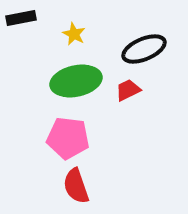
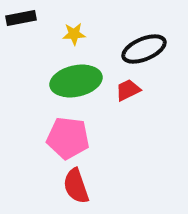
yellow star: rotated 30 degrees counterclockwise
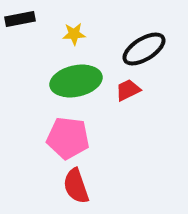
black rectangle: moved 1 px left, 1 px down
black ellipse: rotated 9 degrees counterclockwise
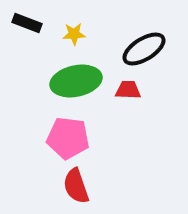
black rectangle: moved 7 px right, 4 px down; rotated 32 degrees clockwise
red trapezoid: rotated 28 degrees clockwise
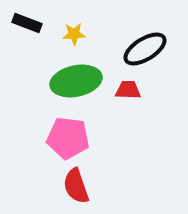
black ellipse: moved 1 px right
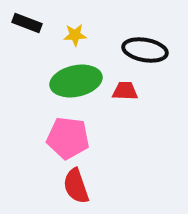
yellow star: moved 1 px right, 1 px down
black ellipse: moved 1 px down; rotated 42 degrees clockwise
red trapezoid: moved 3 px left, 1 px down
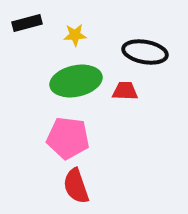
black rectangle: rotated 36 degrees counterclockwise
black ellipse: moved 2 px down
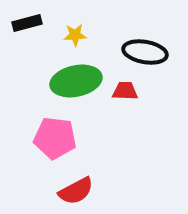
pink pentagon: moved 13 px left
red semicircle: moved 5 px down; rotated 99 degrees counterclockwise
